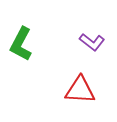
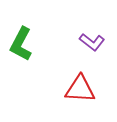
red triangle: moved 1 px up
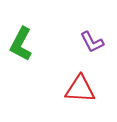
purple L-shape: rotated 25 degrees clockwise
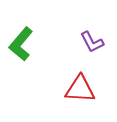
green L-shape: rotated 12 degrees clockwise
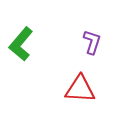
purple L-shape: rotated 135 degrees counterclockwise
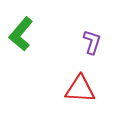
green L-shape: moved 10 px up
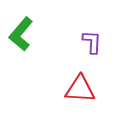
purple L-shape: rotated 15 degrees counterclockwise
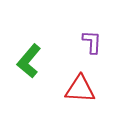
green L-shape: moved 8 px right, 27 px down
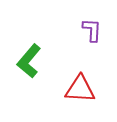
purple L-shape: moved 12 px up
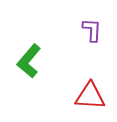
red triangle: moved 10 px right, 7 px down
